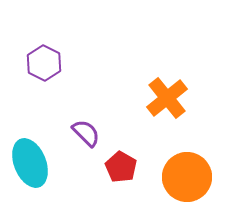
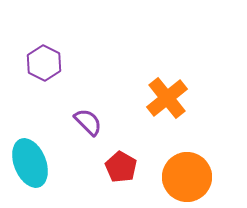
purple semicircle: moved 2 px right, 11 px up
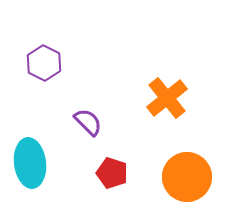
cyan ellipse: rotated 15 degrees clockwise
red pentagon: moved 9 px left, 6 px down; rotated 12 degrees counterclockwise
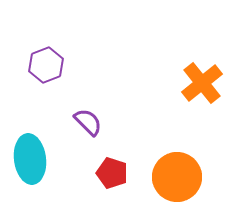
purple hexagon: moved 2 px right, 2 px down; rotated 12 degrees clockwise
orange cross: moved 35 px right, 15 px up
cyan ellipse: moved 4 px up
orange circle: moved 10 px left
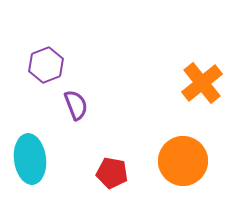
purple semicircle: moved 12 px left, 17 px up; rotated 24 degrees clockwise
red pentagon: rotated 8 degrees counterclockwise
orange circle: moved 6 px right, 16 px up
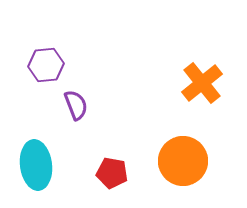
purple hexagon: rotated 16 degrees clockwise
cyan ellipse: moved 6 px right, 6 px down
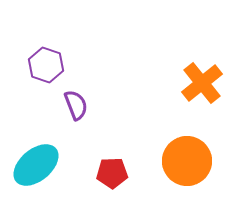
purple hexagon: rotated 24 degrees clockwise
orange circle: moved 4 px right
cyan ellipse: rotated 57 degrees clockwise
red pentagon: rotated 12 degrees counterclockwise
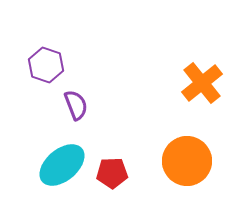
cyan ellipse: moved 26 px right
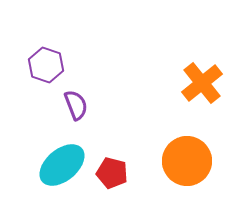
red pentagon: rotated 16 degrees clockwise
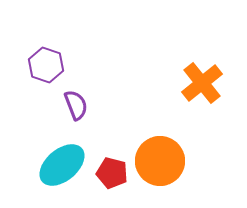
orange circle: moved 27 px left
